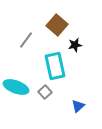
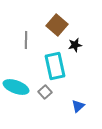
gray line: rotated 36 degrees counterclockwise
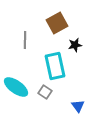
brown square: moved 2 px up; rotated 20 degrees clockwise
gray line: moved 1 px left
cyan ellipse: rotated 15 degrees clockwise
gray square: rotated 16 degrees counterclockwise
blue triangle: rotated 24 degrees counterclockwise
